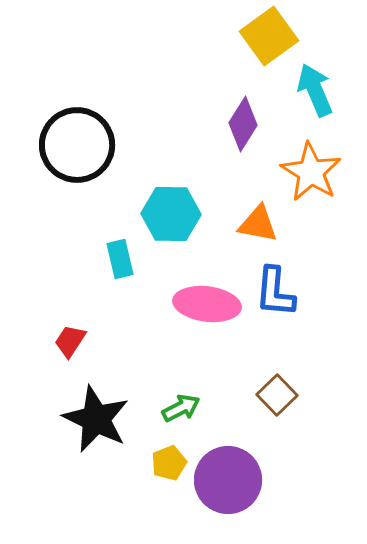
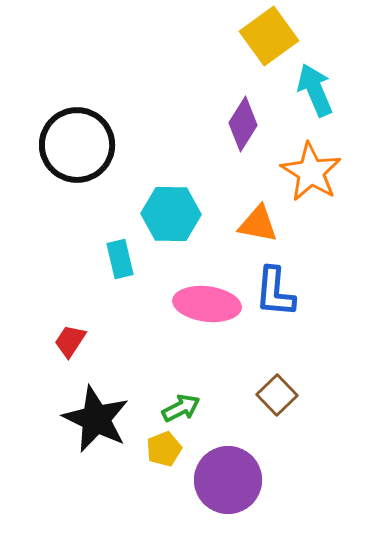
yellow pentagon: moved 5 px left, 14 px up
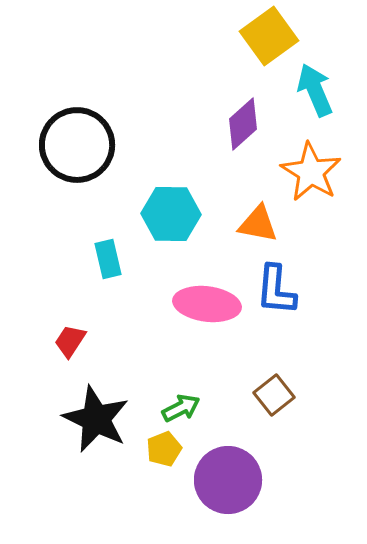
purple diamond: rotated 16 degrees clockwise
cyan rectangle: moved 12 px left
blue L-shape: moved 1 px right, 2 px up
brown square: moved 3 px left; rotated 6 degrees clockwise
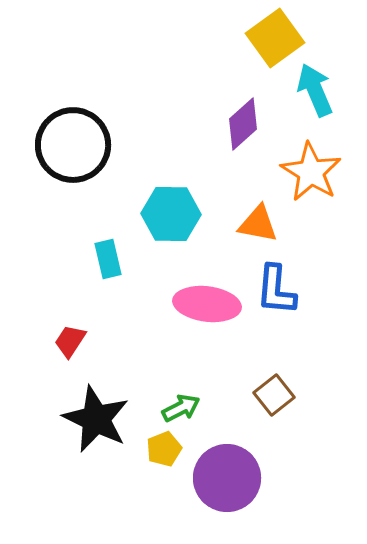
yellow square: moved 6 px right, 2 px down
black circle: moved 4 px left
purple circle: moved 1 px left, 2 px up
